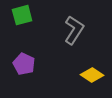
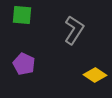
green square: rotated 20 degrees clockwise
yellow diamond: moved 3 px right
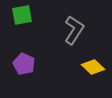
green square: rotated 15 degrees counterclockwise
yellow diamond: moved 2 px left, 8 px up; rotated 10 degrees clockwise
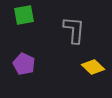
green square: moved 2 px right
gray L-shape: rotated 28 degrees counterclockwise
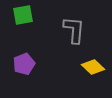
green square: moved 1 px left
purple pentagon: rotated 25 degrees clockwise
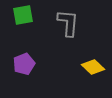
gray L-shape: moved 6 px left, 7 px up
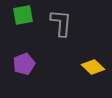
gray L-shape: moved 7 px left
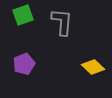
green square: rotated 10 degrees counterclockwise
gray L-shape: moved 1 px right, 1 px up
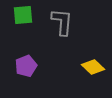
green square: rotated 15 degrees clockwise
purple pentagon: moved 2 px right, 2 px down
